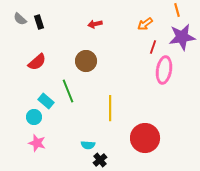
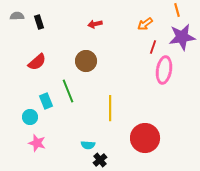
gray semicircle: moved 3 px left, 3 px up; rotated 136 degrees clockwise
cyan rectangle: rotated 28 degrees clockwise
cyan circle: moved 4 px left
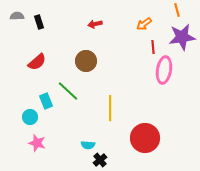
orange arrow: moved 1 px left
red line: rotated 24 degrees counterclockwise
green line: rotated 25 degrees counterclockwise
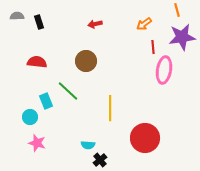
red semicircle: rotated 132 degrees counterclockwise
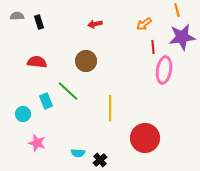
cyan circle: moved 7 px left, 3 px up
cyan semicircle: moved 10 px left, 8 px down
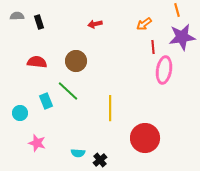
brown circle: moved 10 px left
cyan circle: moved 3 px left, 1 px up
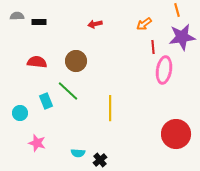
black rectangle: rotated 72 degrees counterclockwise
red circle: moved 31 px right, 4 px up
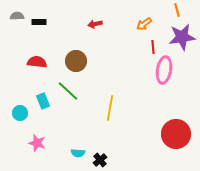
cyan rectangle: moved 3 px left
yellow line: rotated 10 degrees clockwise
